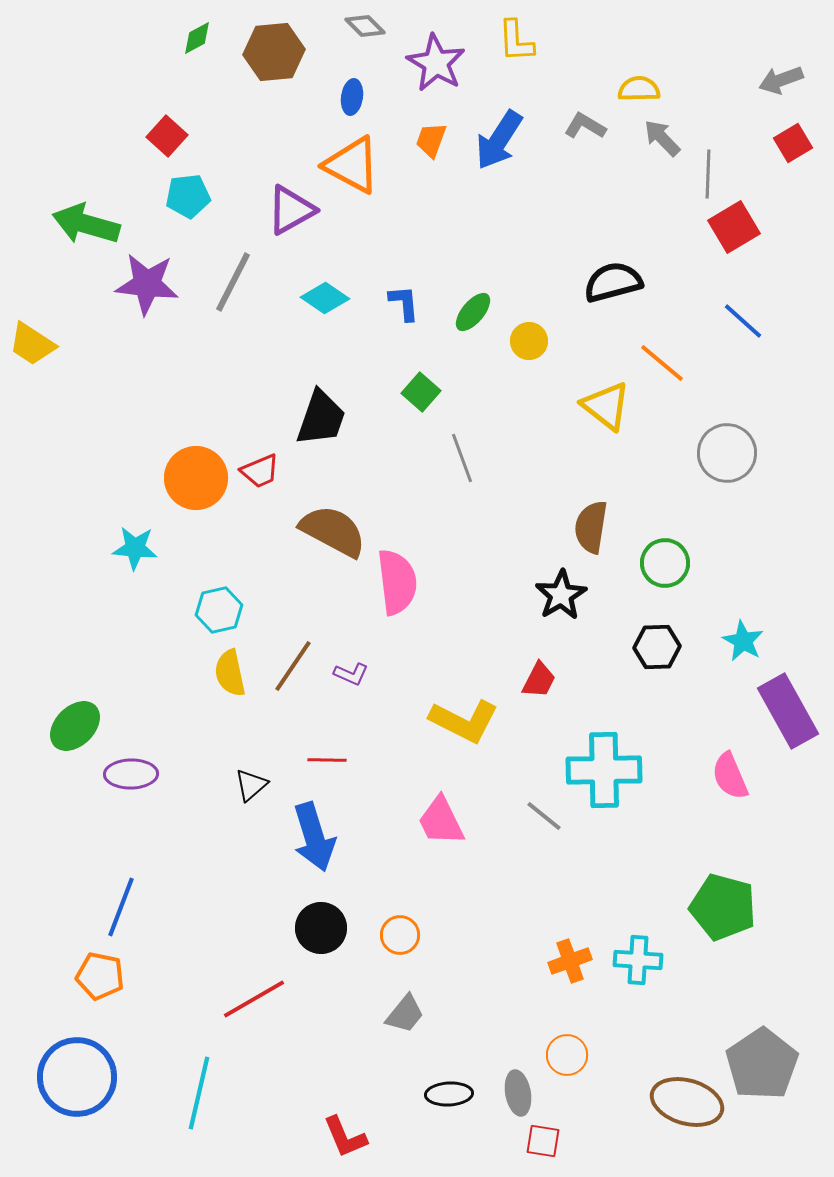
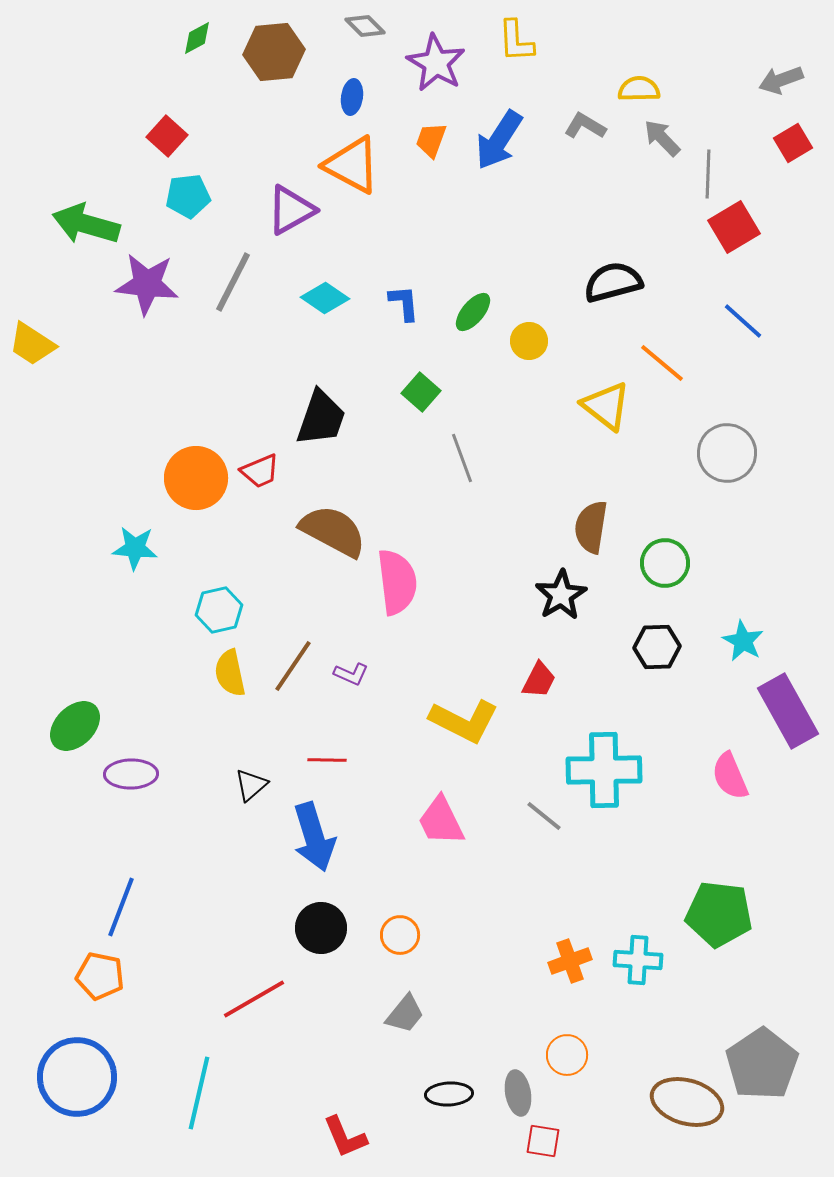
green pentagon at (723, 907): moved 4 px left, 7 px down; rotated 8 degrees counterclockwise
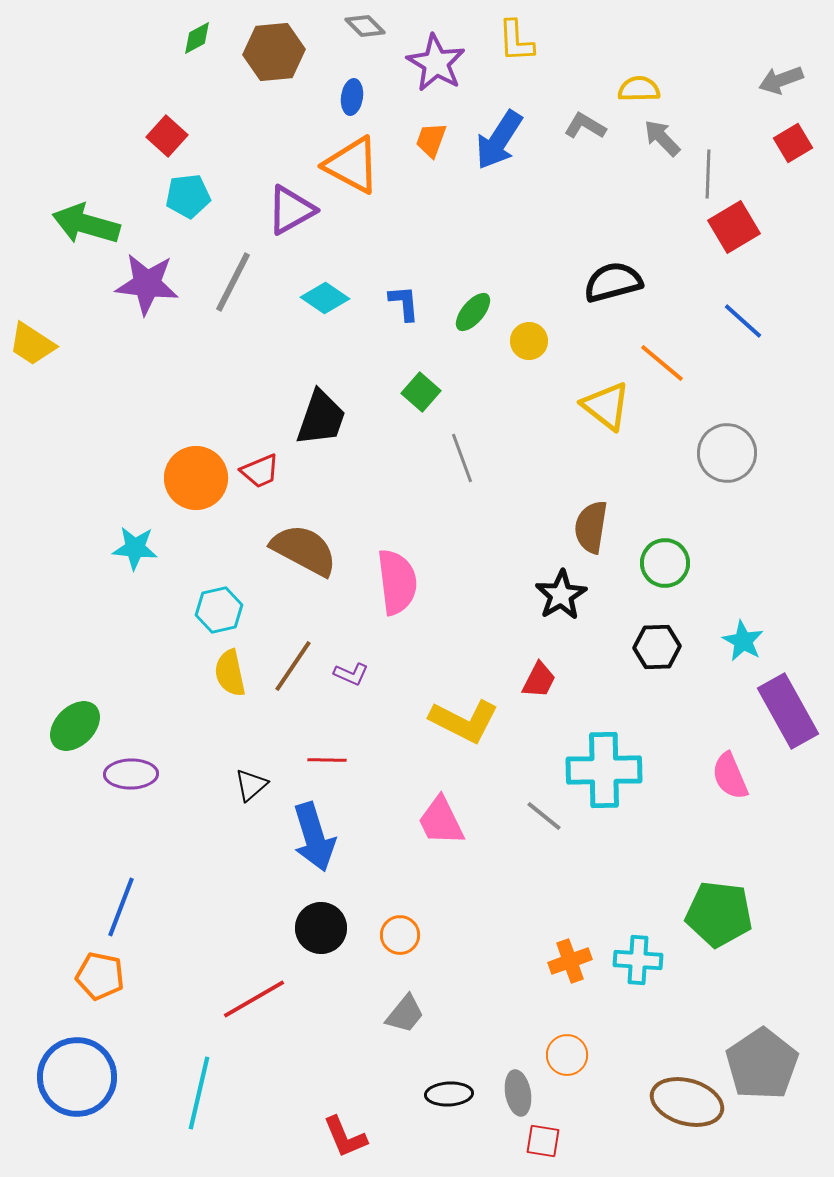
brown semicircle at (333, 531): moved 29 px left, 19 px down
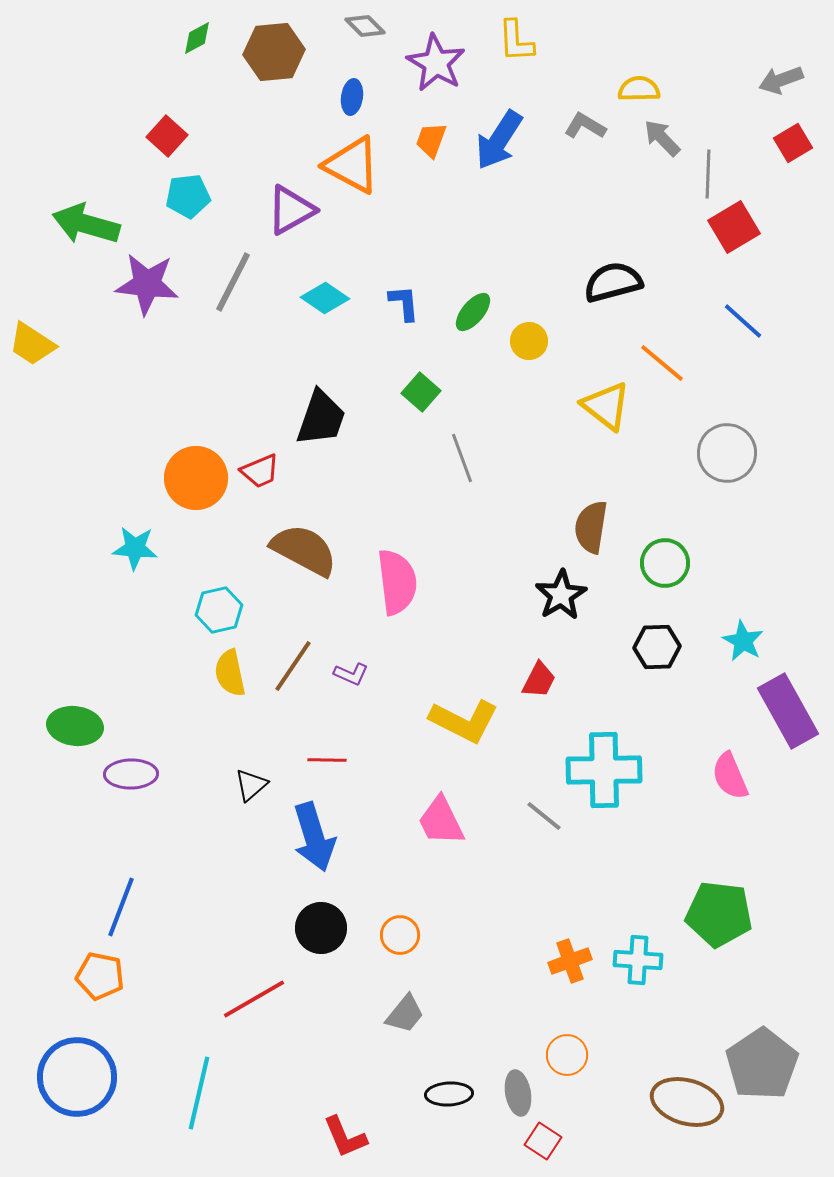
green ellipse at (75, 726): rotated 52 degrees clockwise
red square at (543, 1141): rotated 24 degrees clockwise
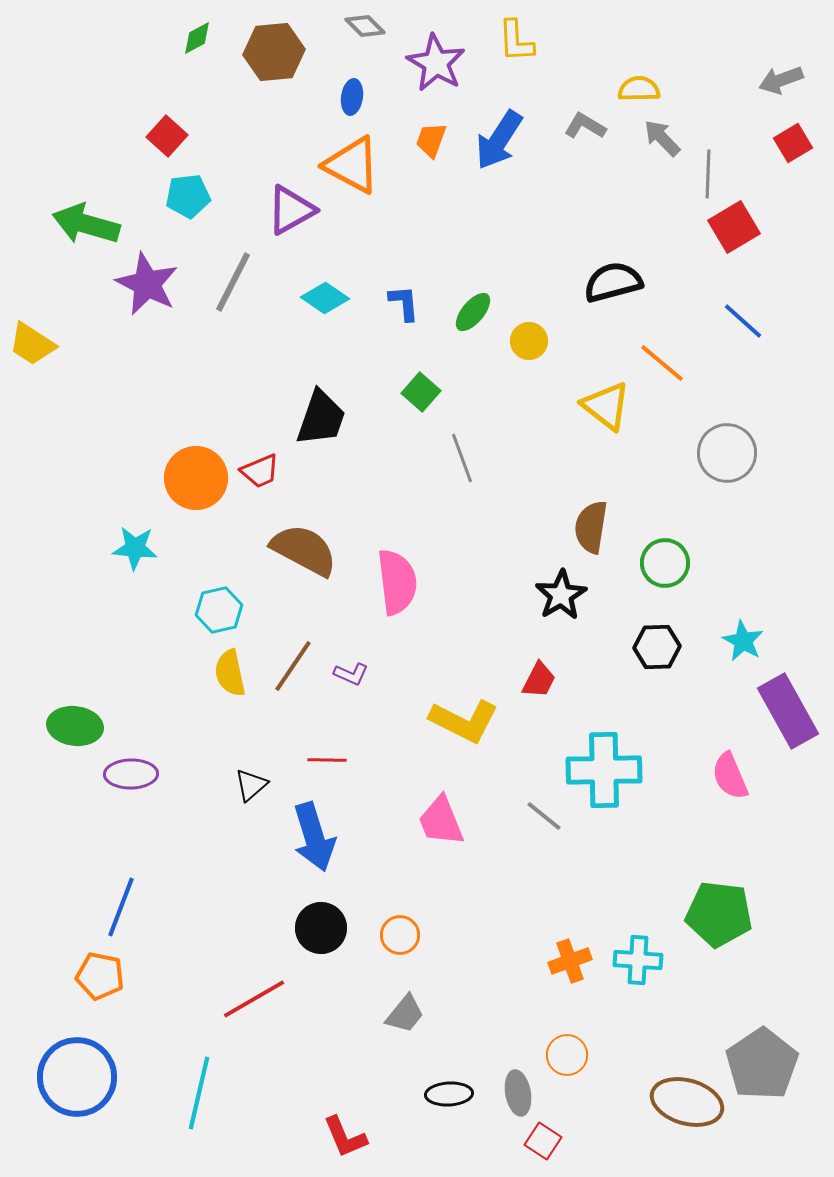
purple star at (147, 284): rotated 20 degrees clockwise
pink trapezoid at (441, 821): rotated 4 degrees clockwise
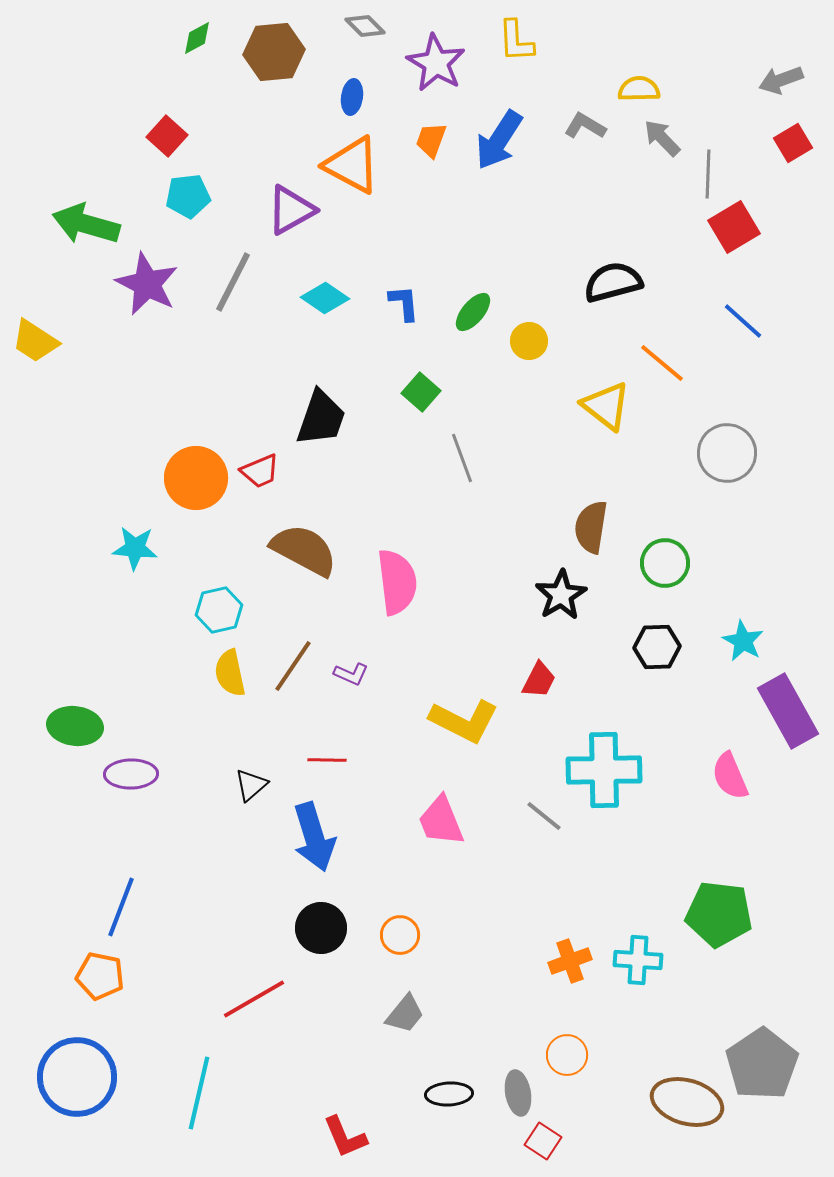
yellow trapezoid at (32, 344): moved 3 px right, 3 px up
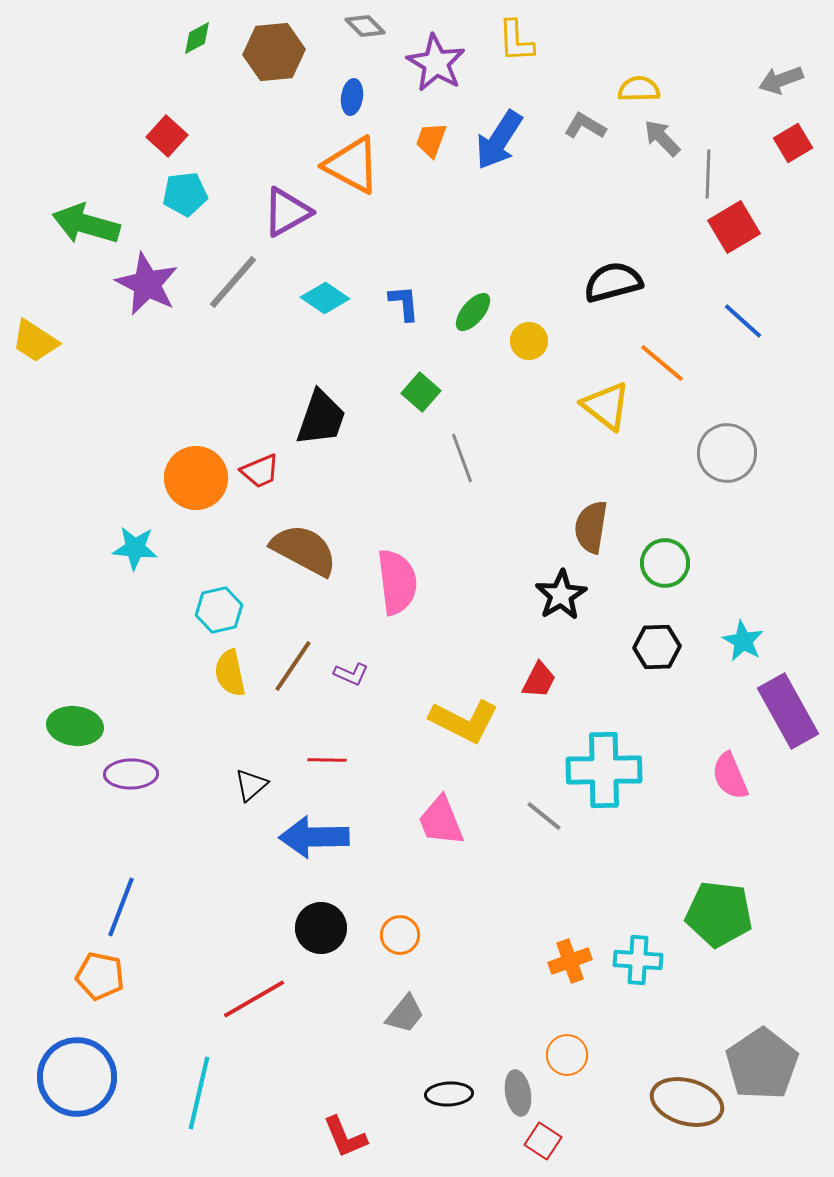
cyan pentagon at (188, 196): moved 3 px left, 2 px up
purple triangle at (291, 210): moved 4 px left, 2 px down
gray line at (233, 282): rotated 14 degrees clockwise
blue arrow at (314, 837): rotated 106 degrees clockwise
